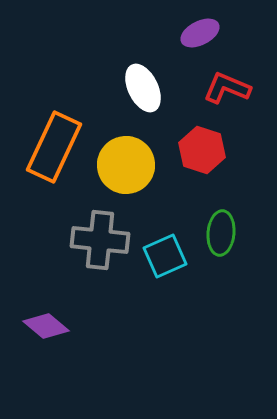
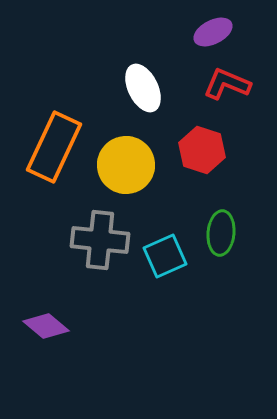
purple ellipse: moved 13 px right, 1 px up
red L-shape: moved 4 px up
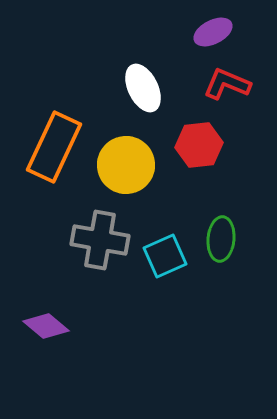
red hexagon: moved 3 px left, 5 px up; rotated 24 degrees counterclockwise
green ellipse: moved 6 px down
gray cross: rotated 4 degrees clockwise
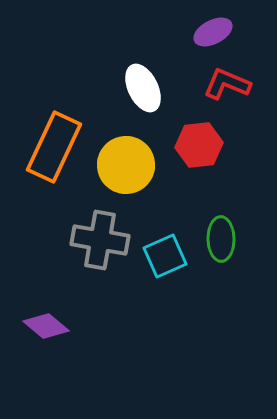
green ellipse: rotated 6 degrees counterclockwise
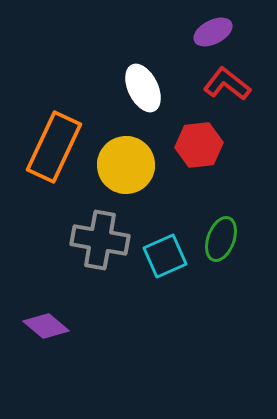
red L-shape: rotated 15 degrees clockwise
green ellipse: rotated 21 degrees clockwise
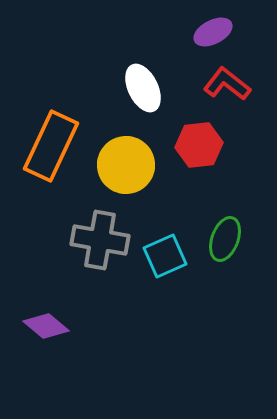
orange rectangle: moved 3 px left, 1 px up
green ellipse: moved 4 px right
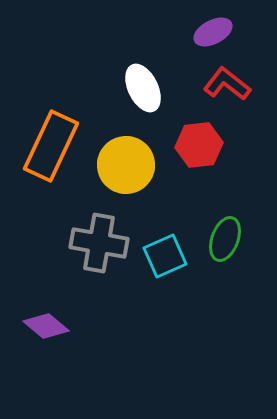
gray cross: moved 1 px left, 3 px down
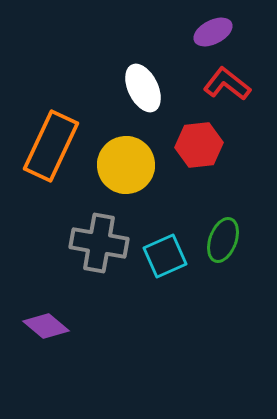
green ellipse: moved 2 px left, 1 px down
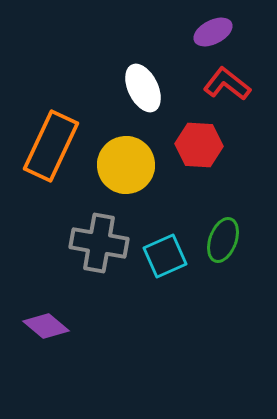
red hexagon: rotated 9 degrees clockwise
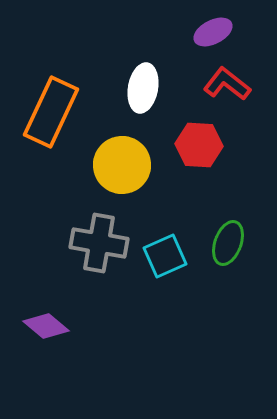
white ellipse: rotated 36 degrees clockwise
orange rectangle: moved 34 px up
yellow circle: moved 4 px left
green ellipse: moved 5 px right, 3 px down
